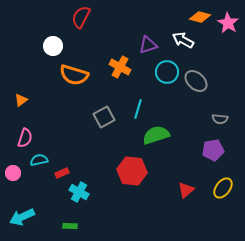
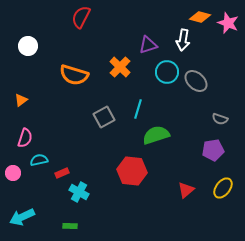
pink star: rotated 10 degrees counterclockwise
white arrow: rotated 110 degrees counterclockwise
white circle: moved 25 px left
orange cross: rotated 15 degrees clockwise
gray semicircle: rotated 14 degrees clockwise
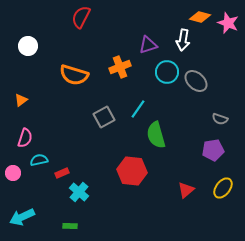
orange cross: rotated 25 degrees clockwise
cyan line: rotated 18 degrees clockwise
green semicircle: rotated 88 degrees counterclockwise
cyan cross: rotated 12 degrees clockwise
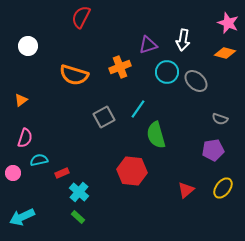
orange diamond: moved 25 px right, 36 px down
green rectangle: moved 8 px right, 9 px up; rotated 40 degrees clockwise
